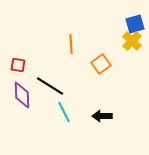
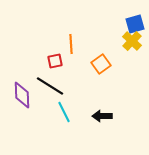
red square: moved 37 px right, 4 px up; rotated 21 degrees counterclockwise
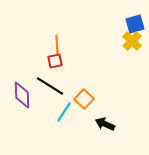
orange line: moved 14 px left, 1 px down
orange square: moved 17 px left, 35 px down; rotated 12 degrees counterclockwise
cyan line: rotated 60 degrees clockwise
black arrow: moved 3 px right, 8 px down; rotated 24 degrees clockwise
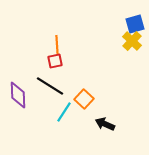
purple diamond: moved 4 px left
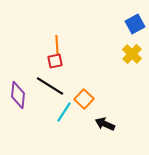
blue square: rotated 12 degrees counterclockwise
yellow cross: moved 13 px down
purple diamond: rotated 8 degrees clockwise
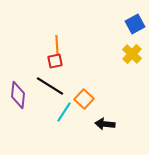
black arrow: rotated 18 degrees counterclockwise
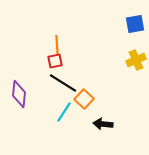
blue square: rotated 18 degrees clockwise
yellow cross: moved 4 px right, 6 px down; rotated 24 degrees clockwise
black line: moved 13 px right, 3 px up
purple diamond: moved 1 px right, 1 px up
black arrow: moved 2 px left
